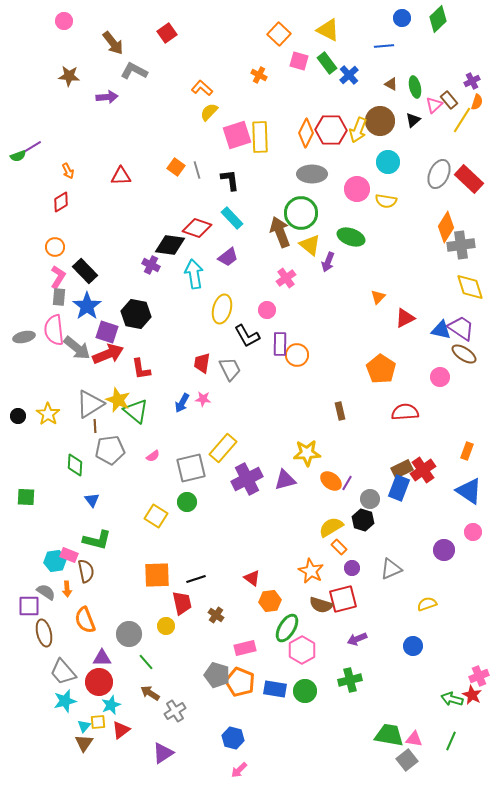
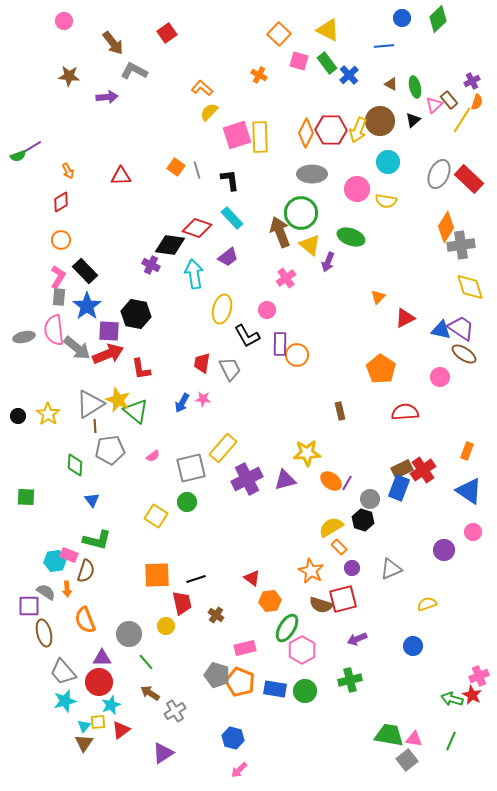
orange circle at (55, 247): moved 6 px right, 7 px up
purple square at (107, 332): moved 2 px right, 1 px up; rotated 15 degrees counterclockwise
brown semicircle at (86, 571): rotated 30 degrees clockwise
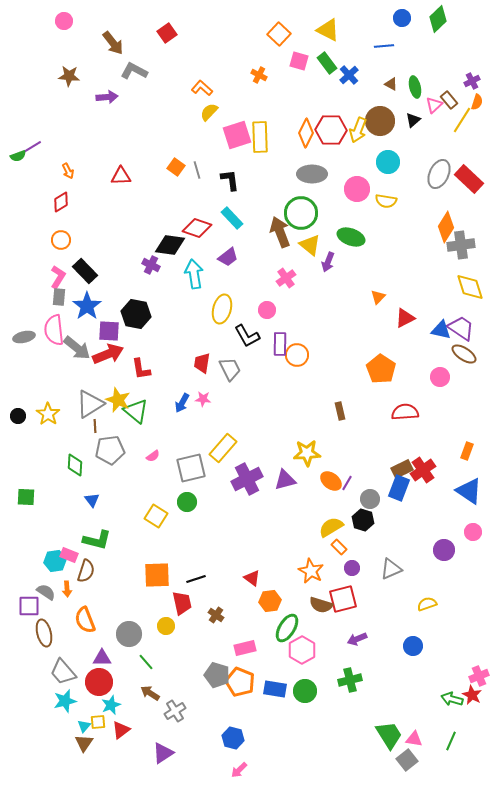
green trapezoid at (389, 735): rotated 48 degrees clockwise
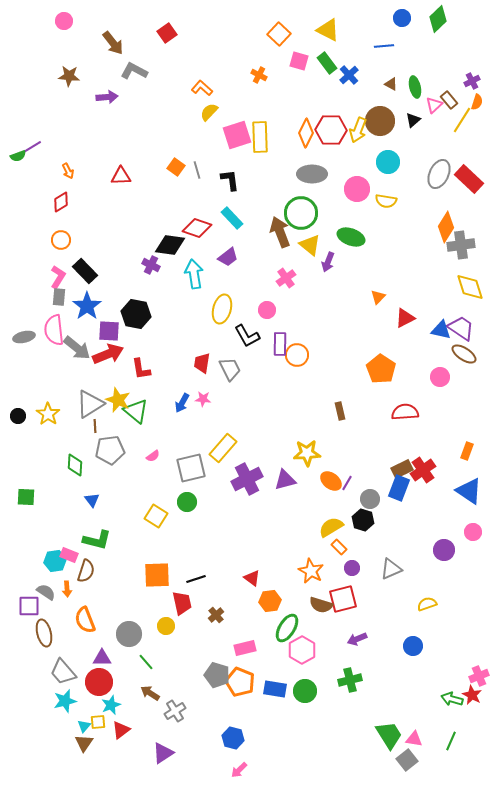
brown cross at (216, 615): rotated 14 degrees clockwise
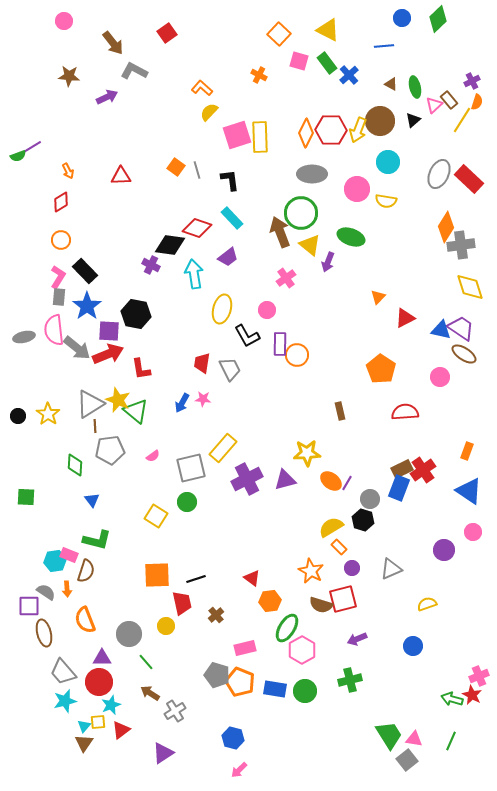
purple arrow at (107, 97): rotated 20 degrees counterclockwise
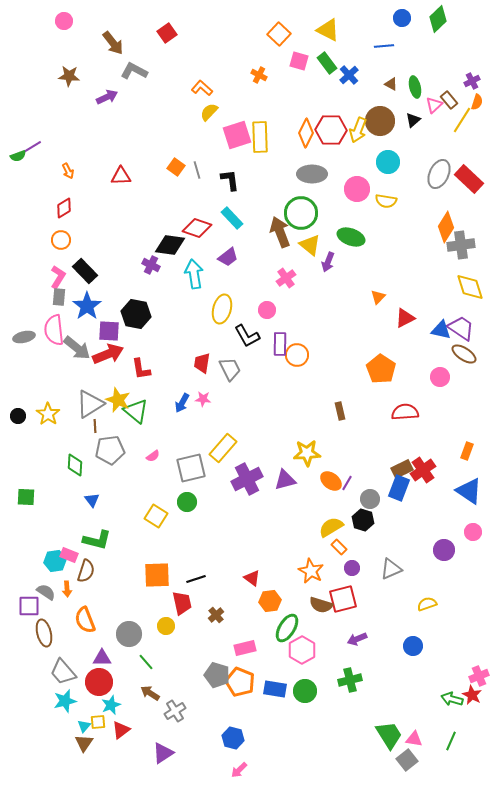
red diamond at (61, 202): moved 3 px right, 6 px down
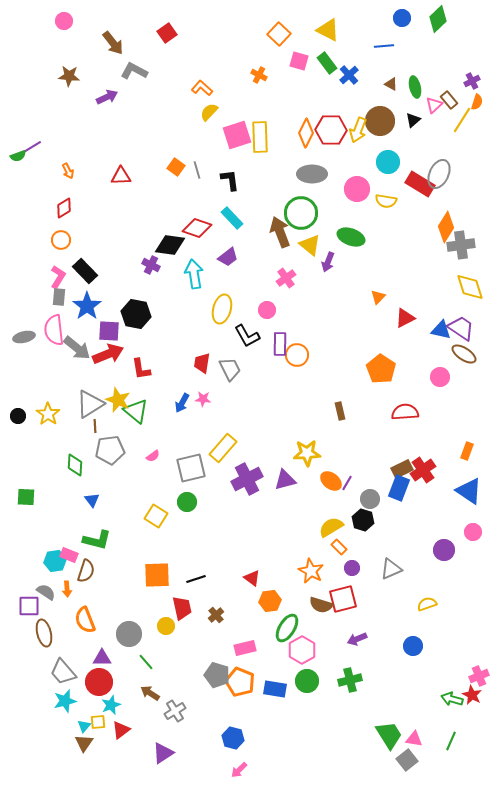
red rectangle at (469, 179): moved 49 px left, 5 px down; rotated 12 degrees counterclockwise
red trapezoid at (182, 603): moved 5 px down
green circle at (305, 691): moved 2 px right, 10 px up
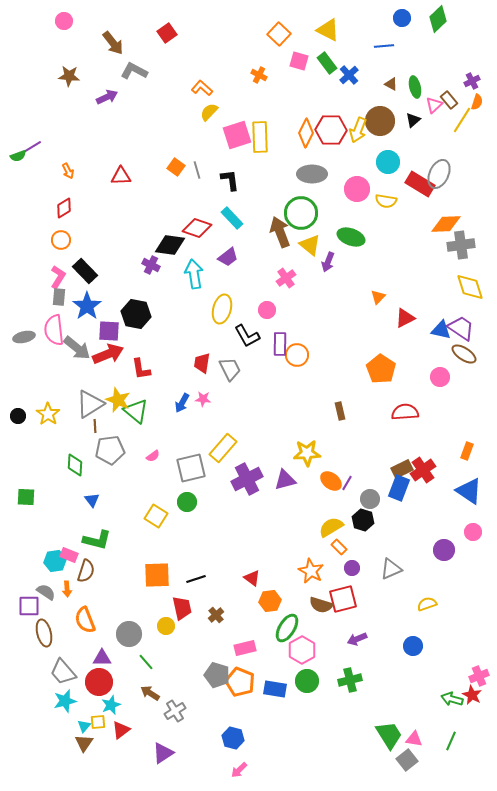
orange diamond at (446, 227): moved 3 px up; rotated 56 degrees clockwise
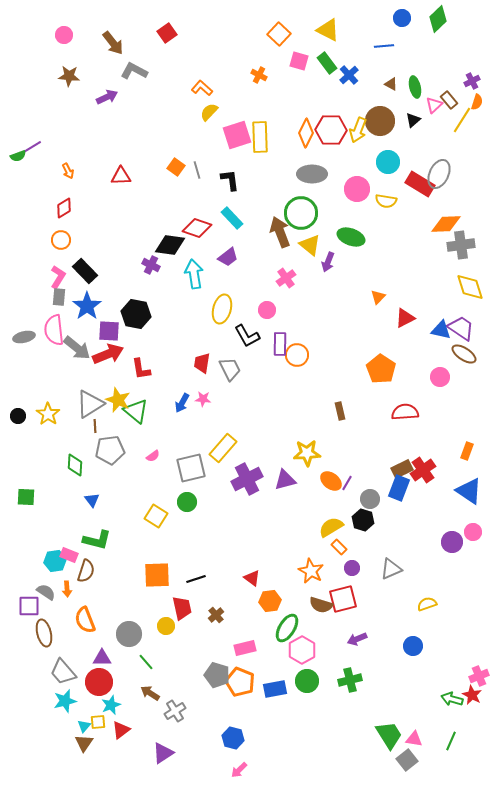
pink circle at (64, 21): moved 14 px down
purple circle at (444, 550): moved 8 px right, 8 px up
blue rectangle at (275, 689): rotated 20 degrees counterclockwise
